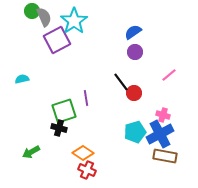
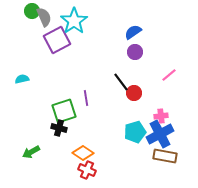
pink cross: moved 2 px left, 1 px down; rotated 24 degrees counterclockwise
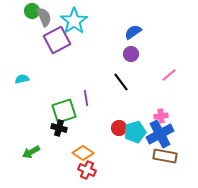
purple circle: moved 4 px left, 2 px down
red circle: moved 15 px left, 35 px down
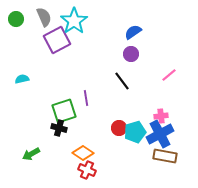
green circle: moved 16 px left, 8 px down
black line: moved 1 px right, 1 px up
green arrow: moved 2 px down
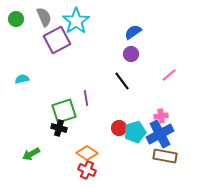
cyan star: moved 2 px right
orange diamond: moved 4 px right
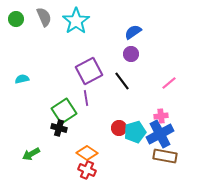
purple square: moved 32 px right, 31 px down
pink line: moved 8 px down
green square: rotated 15 degrees counterclockwise
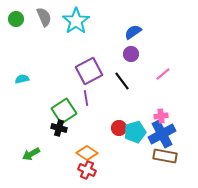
pink line: moved 6 px left, 9 px up
blue cross: moved 2 px right
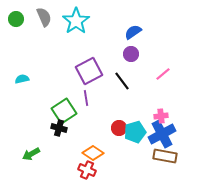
orange diamond: moved 6 px right
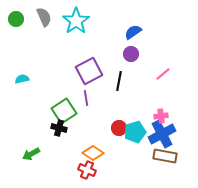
black line: moved 3 px left; rotated 48 degrees clockwise
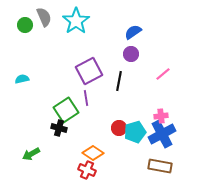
green circle: moved 9 px right, 6 px down
green square: moved 2 px right, 1 px up
brown rectangle: moved 5 px left, 10 px down
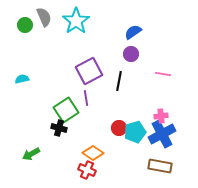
pink line: rotated 49 degrees clockwise
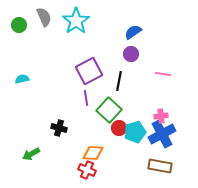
green circle: moved 6 px left
green square: moved 43 px right; rotated 15 degrees counterclockwise
orange diamond: rotated 30 degrees counterclockwise
